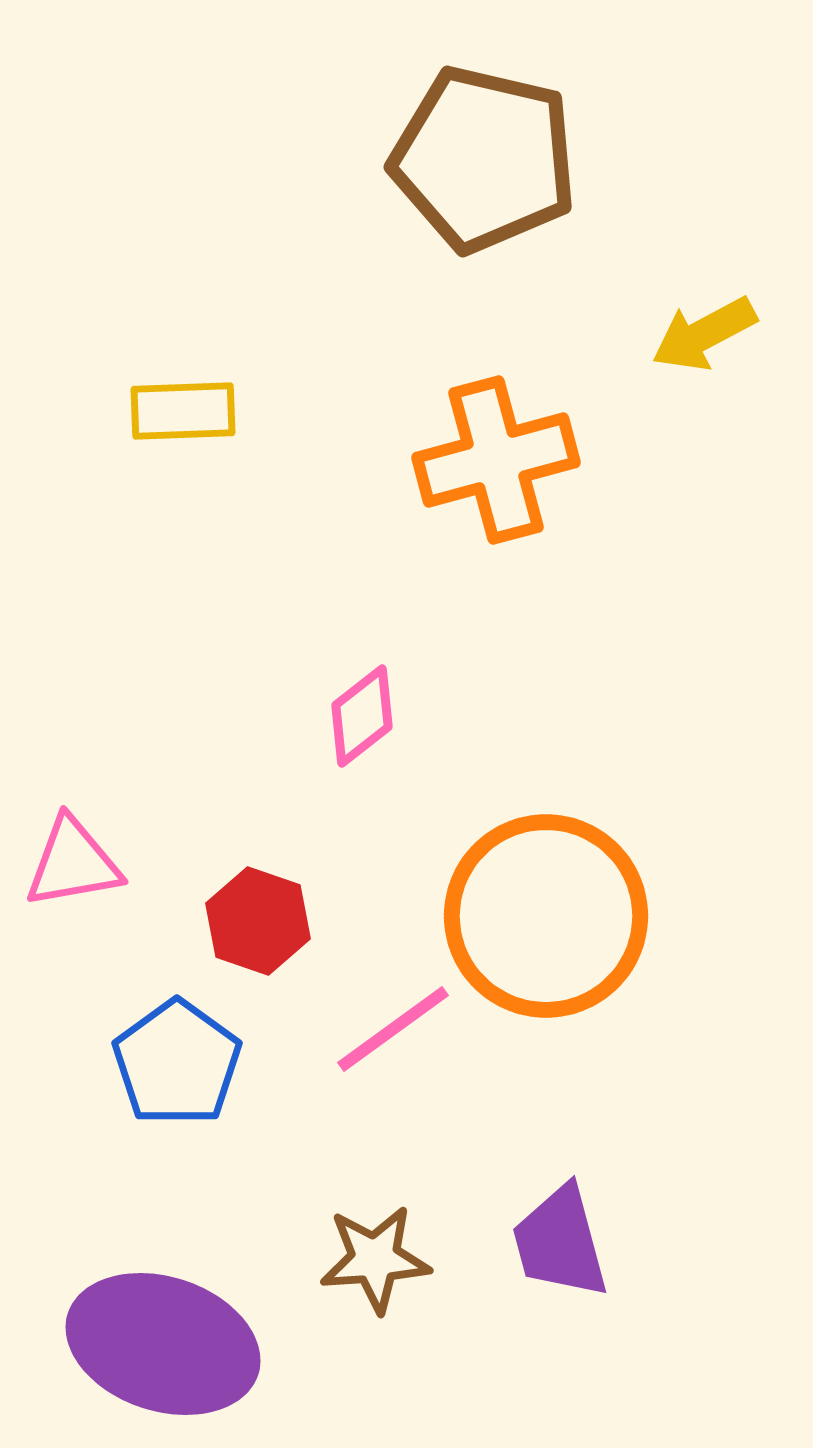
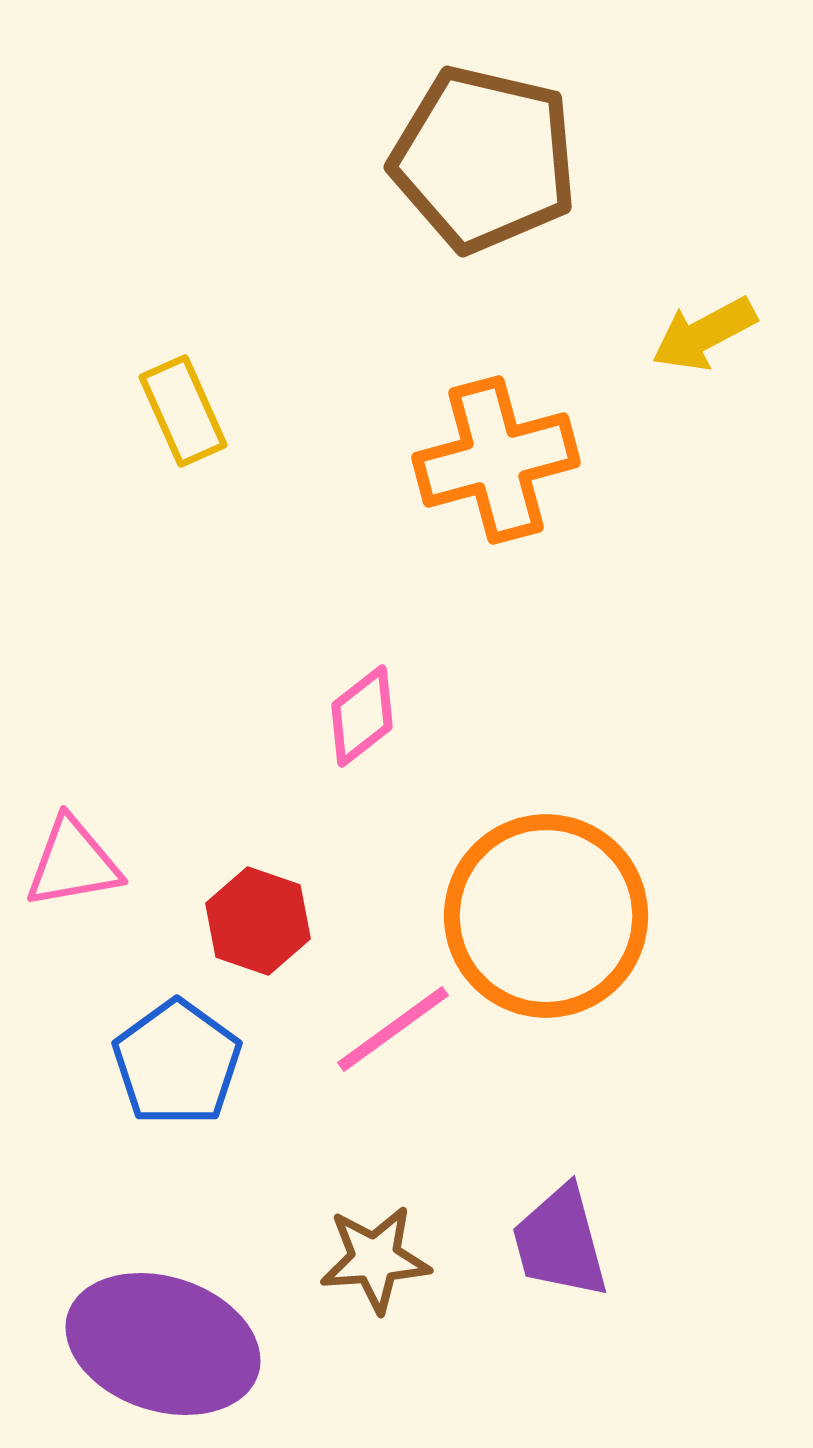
yellow rectangle: rotated 68 degrees clockwise
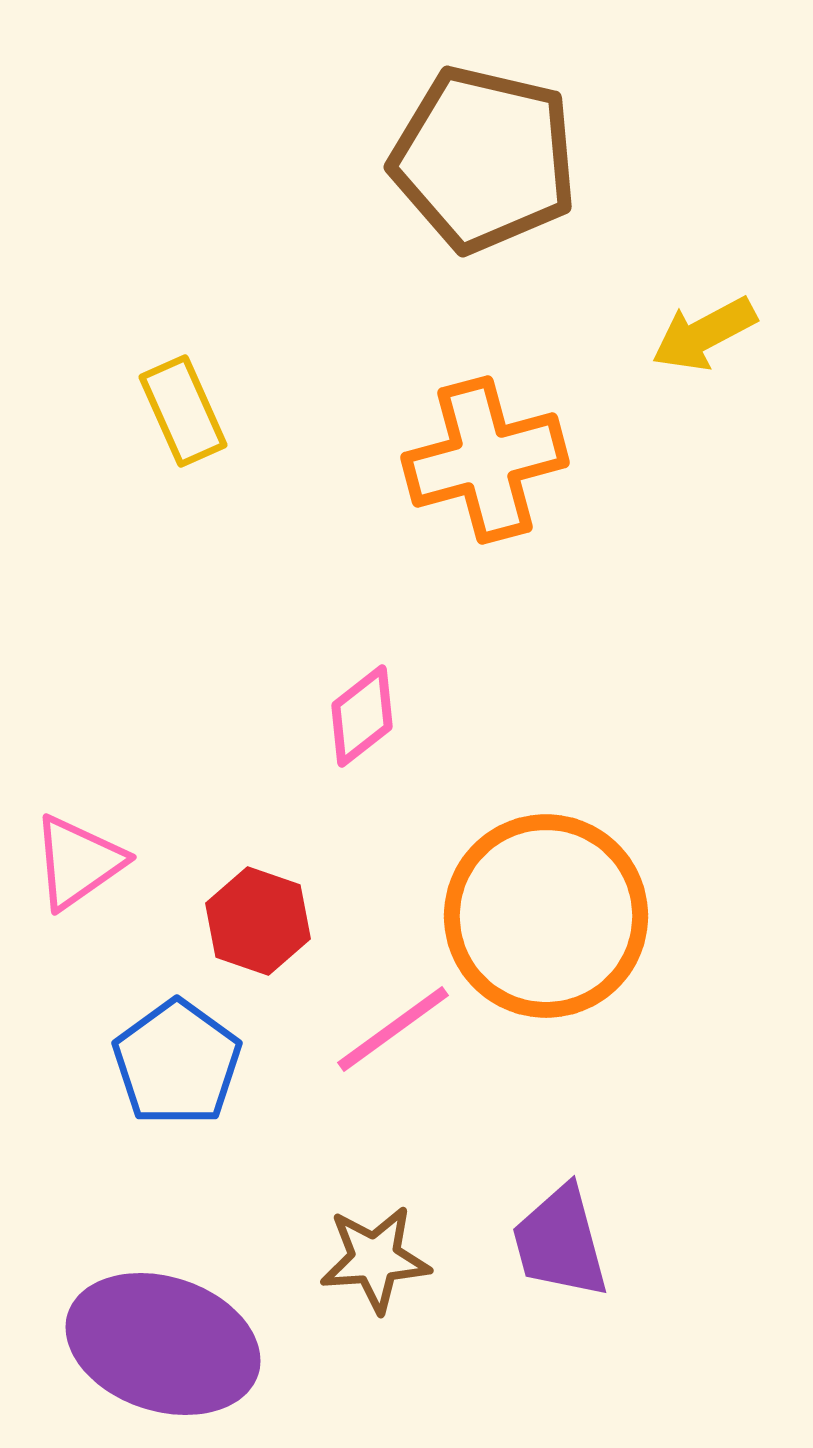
orange cross: moved 11 px left
pink triangle: moved 5 px right, 1 px up; rotated 25 degrees counterclockwise
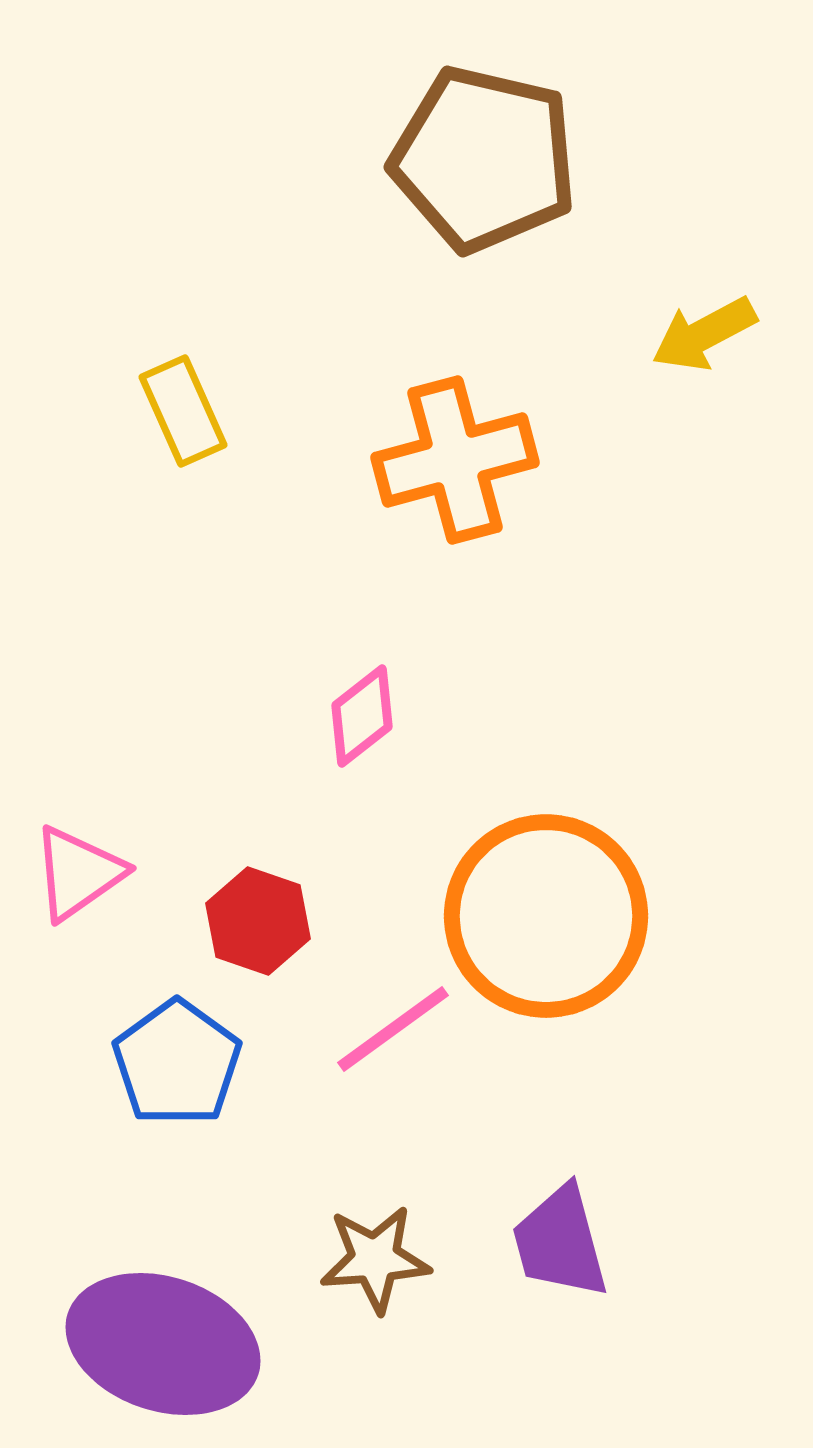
orange cross: moved 30 px left
pink triangle: moved 11 px down
